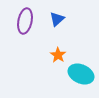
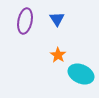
blue triangle: rotated 21 degrees counterclockwise
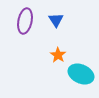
blue triangle: moved 1 px left, 1 px down
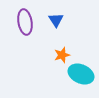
purple ellipse: moved 1 px down; rotated 20 degrees counterclockwise
orange star: moved 4 px right; rotated 21 degrees clockwise
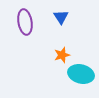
blue triangle: moved 5 px right, 3 px up
cyan ellipse: rotated 10 degrees counterclockwise
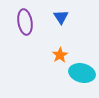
orange star: moved 2 px left; rotated 14 degrees counterclockwise
cyan ellipse: moved 1 px right, 1 px up
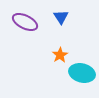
purple ellipse: rotated 55 degrees counterclockwise
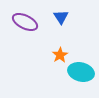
cyan ellipse: moved 1 px left, 1 px up
